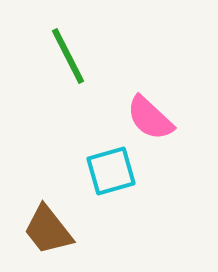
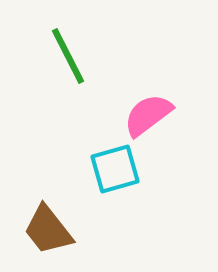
pink semicircle: moved 2 px left, 3 px up; rotated 100 degrees clockwise
cyan square: moved 4 px right, 2 px up
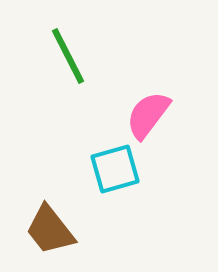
pink semicircle: rotated 16 degrees counterclockwise
brown trapezoid: moved 2 px right
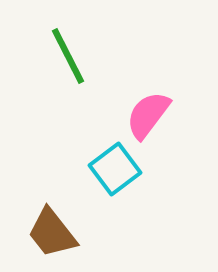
cyan square: rotated 21 degrees counterclockwise
brown trapezoid: moved 2 px right, 3 px down
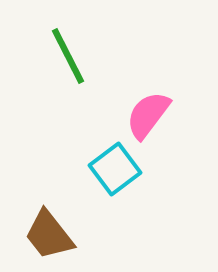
brown trapezoid: moved 3 px left, 2 px down
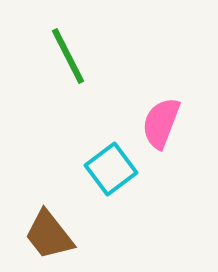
pink semicircle: moved 13 px right, 8 px down; rotated 16 degrees counterclockwise
cyan square: moved 4 px left
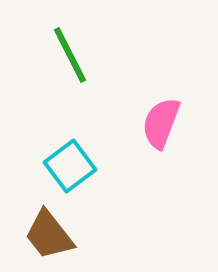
green line: moved 2 px right, 1 px up
cyan square: moved 41 px left, 3 px up
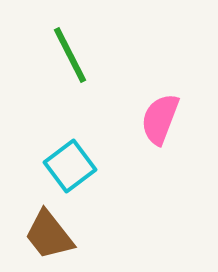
pink semicircle: moved 1 px left, 4 px up
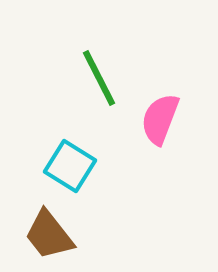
green line: moved 29 px right, 23 px down
cyan square: rotated 21 degrees counterclockwise
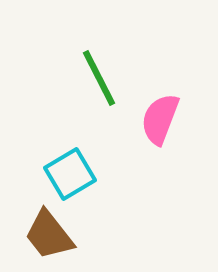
cyan square: moved 8 px down; rotated 27 degrees clockwise
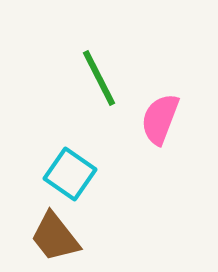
cyan square: rotated 24 degrees counterclockwise
brown trapezoid: moved 6 px right, 2 px down
